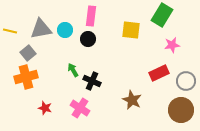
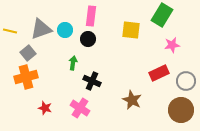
gray triangle: rotated 10 degrees counterclockwise
green arrow: moved 7 px up; rotated 40 degrees clockwise
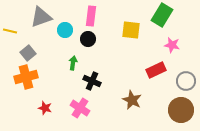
gray triangle: moved 12 px up
pink star: rotated 21 degrees clockwise
red rectangle: moved 3 px left, 3 px up
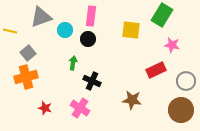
brown star: rotated 18 degrees counterclockwise
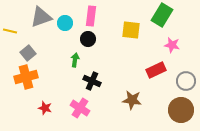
cyan circle: moved 7 px up
green arrow: moved 2 px right, 3 px up
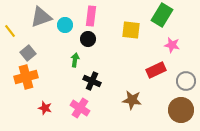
cyan circle: moved 2 px down
yellow line: rotated 40 degrees clockwise
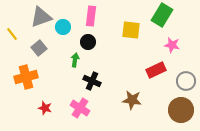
cyan circle: moved 2 px left, 2 px down
yellow line: moved 2 px right, 3 px down
black circle: moved 3 px down
gray square: moved 11 px right, 5 px up
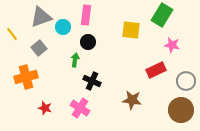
pink rectangle: moved 5 px left, 1 px up
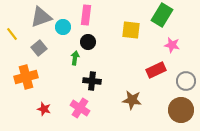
green arrow: moved 2 px up
black cross: rotated 18 degrees counterclockwise
red star: moved 1 px left, 1 px down
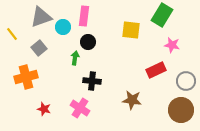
pink rectangle: moved 2 px left, 1 px down
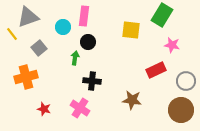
gray triangle: moved 13 px left
